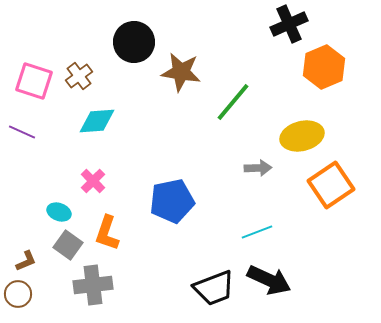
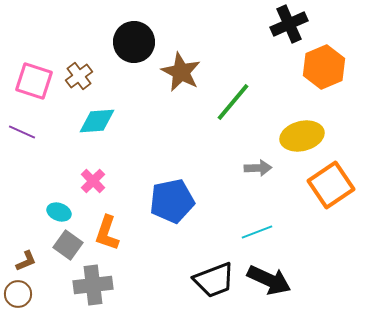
brown star: rotated 18 degrees clockwise
black trapezoid: moved 8 px up
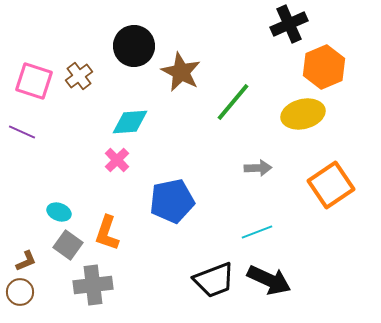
black circle: moved 4 px down
cyan diamond: moved 33 px right, 1 px down
yellow ellipse: moved 1 px right, 22 px up
pink cross: moved 24 px right, 21 px up
brown circle: moved 2 px right, 2 px up
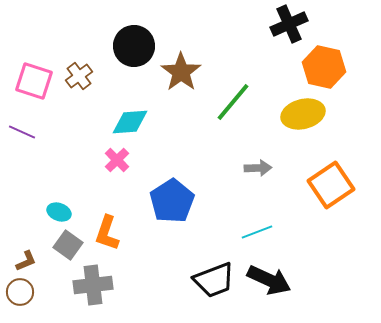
orange hexagon: rotated 24 degrees counterclockwise
brown star: rotated 9 degrees clockwise
blue pentagon: rotated 21 degrees counterclockwise
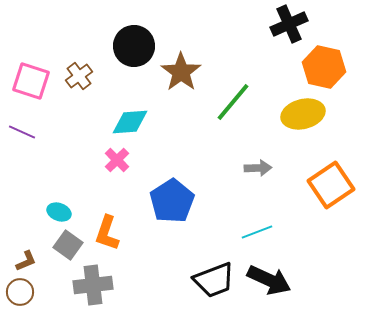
pink square: moved 3 px left
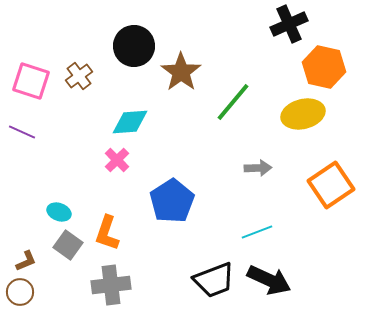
gray cross: moved 18 px right
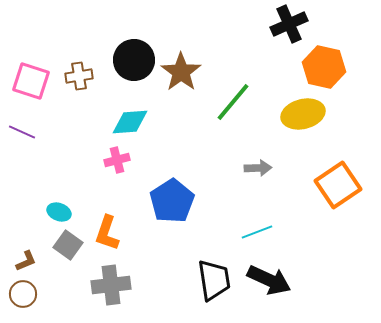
black circle: moved 14 px down
brown cross: rotated 28 degrees clockwise
pink cross: rotated 30 degrees clockwise
orange square: moved 7 px right
black trapezoid: rotated 78 degrees counterclockwise
brown circle: moved 3 px right, 2 px down
